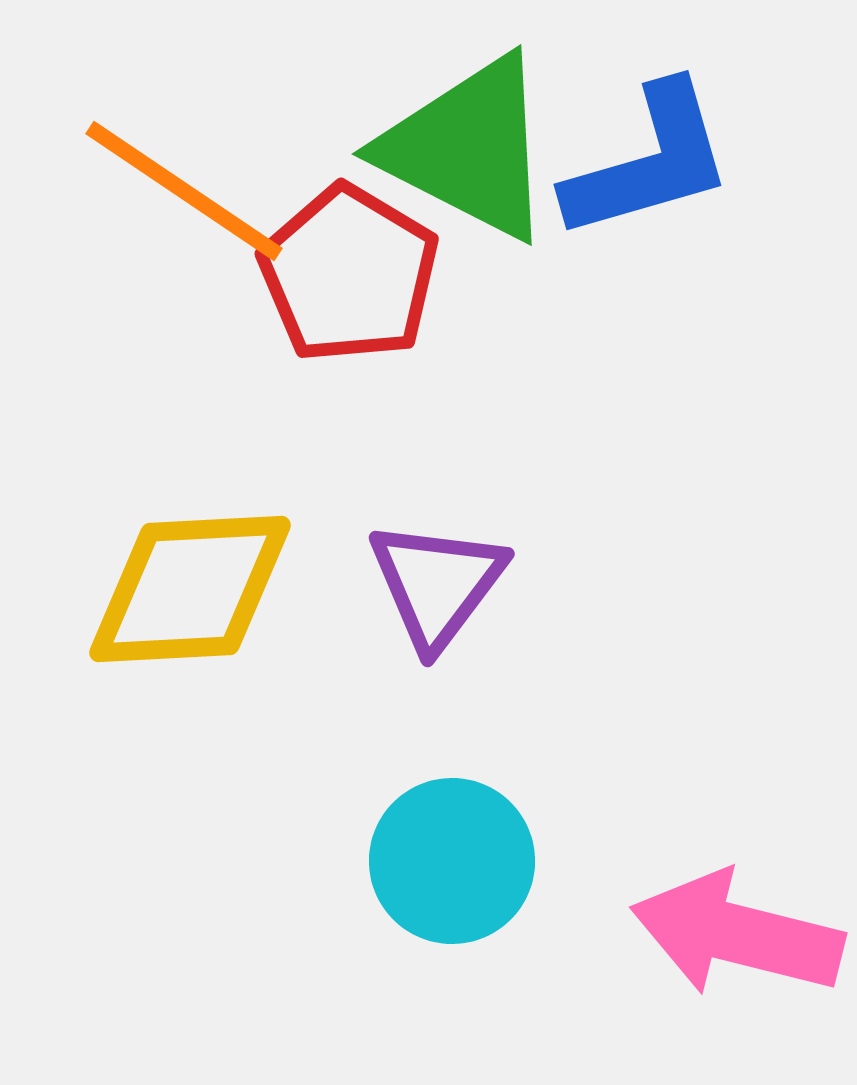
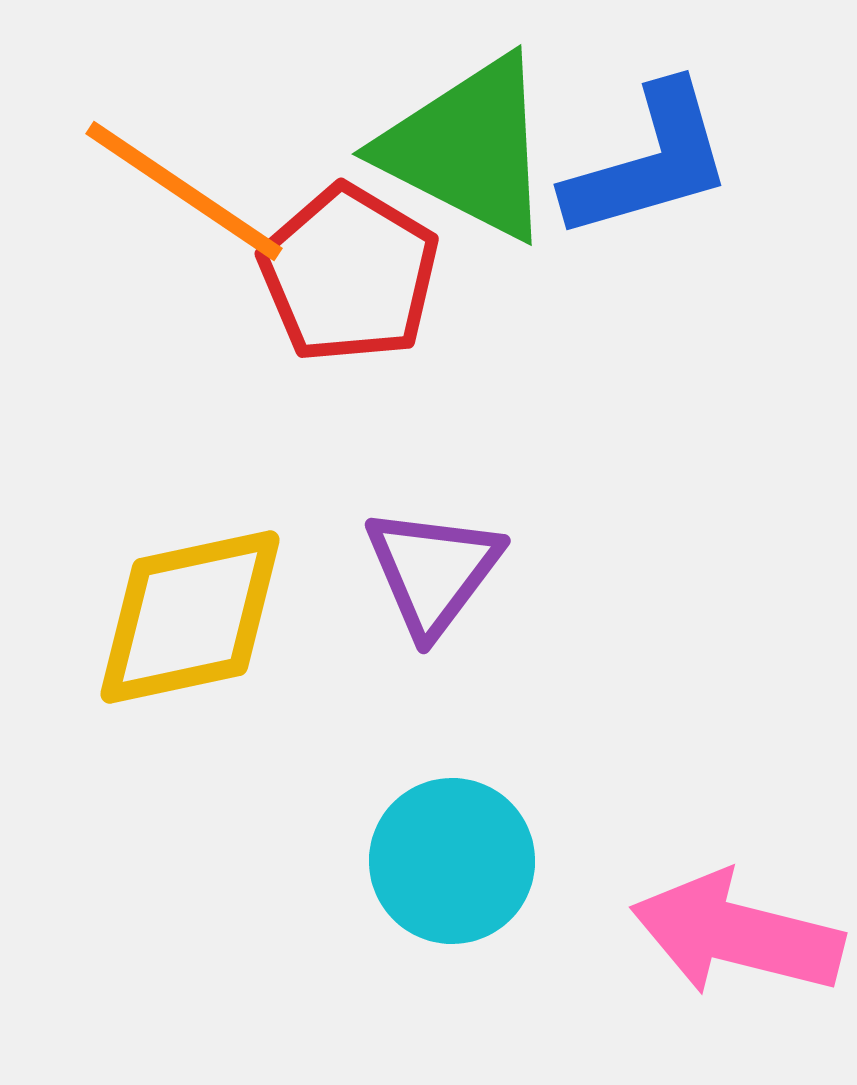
purple triangle: moved 4 px left, 13 px up
yellow diamond: moved 28 px down; rotated 9 degrees counterclockwise
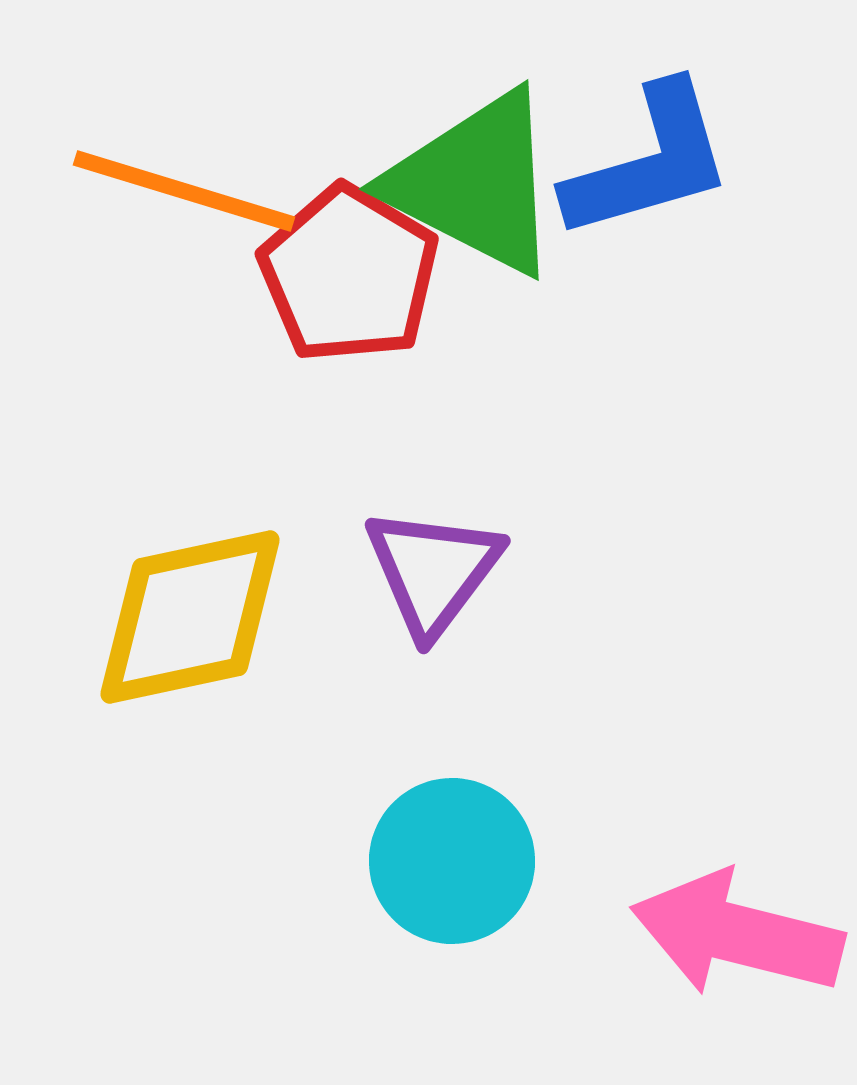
green triangle: moved 7 px right, 35 px down
orange line: rotated 17 degrees counterclockwise
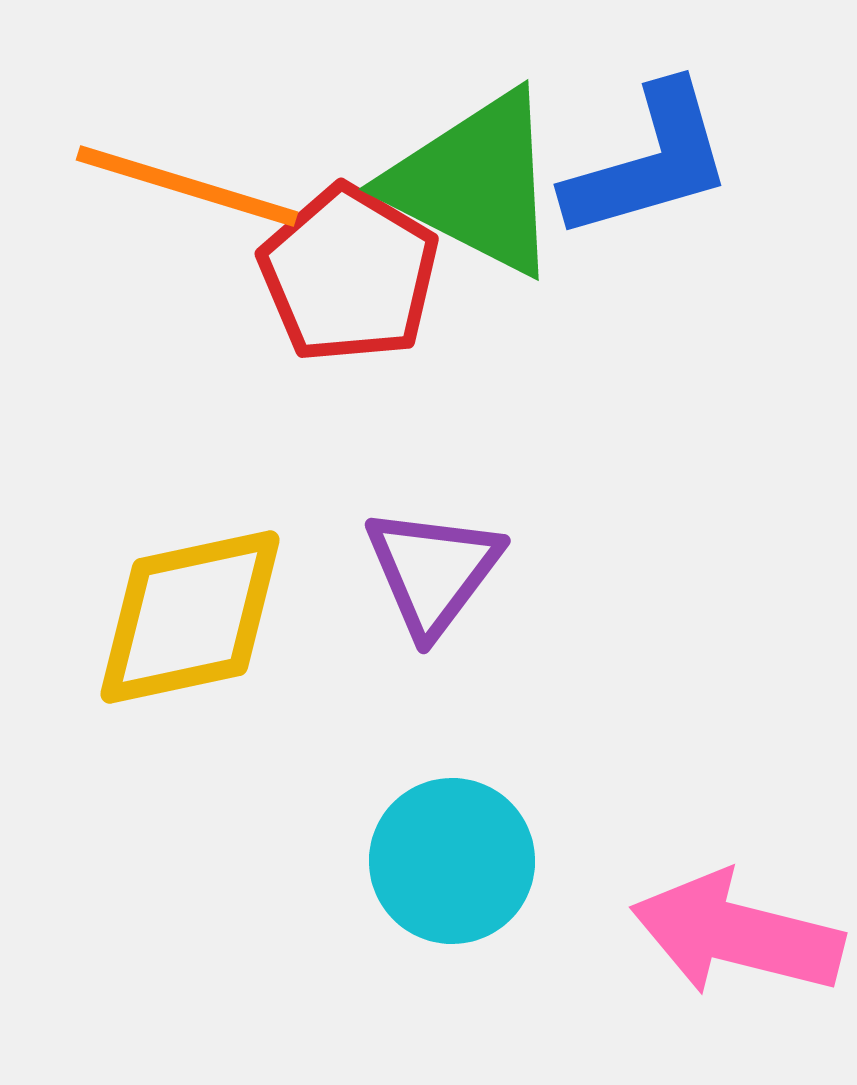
orange line: moved 3 px right, 5 px up
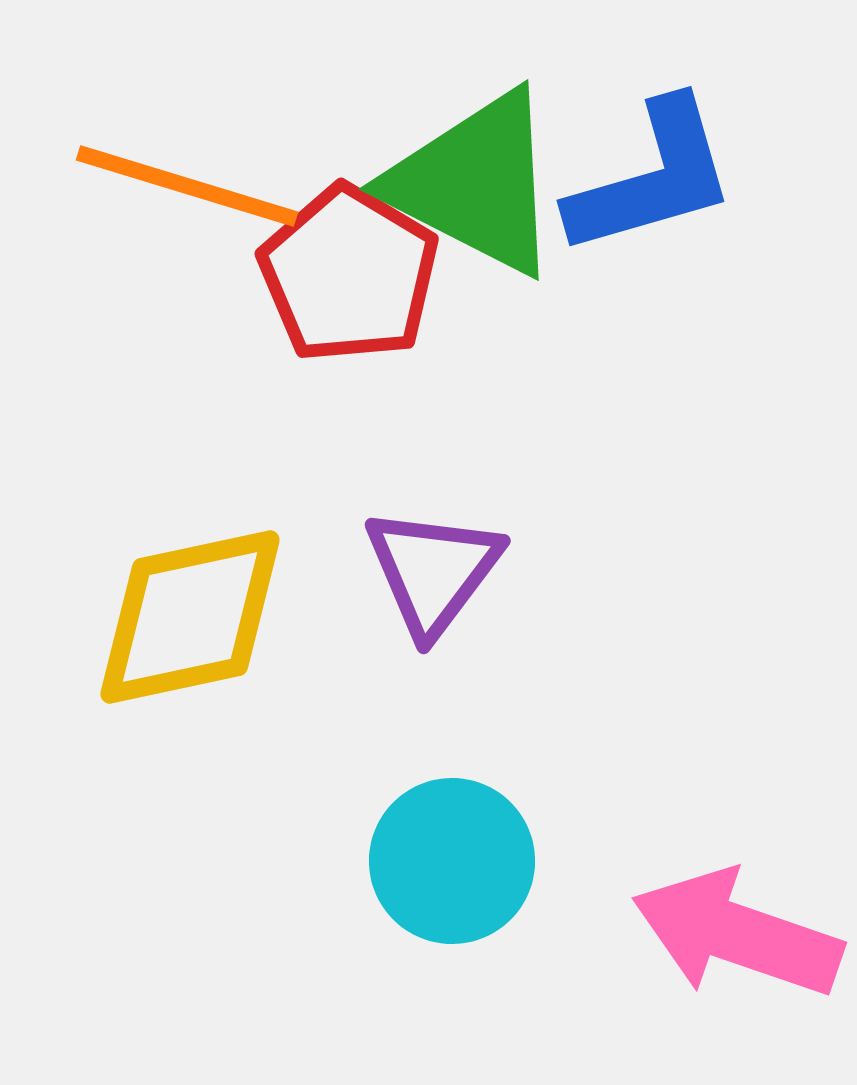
blue L-shape: moved 3 px right, 16 px down
pink arrow: rotated 5 degrees clockwise
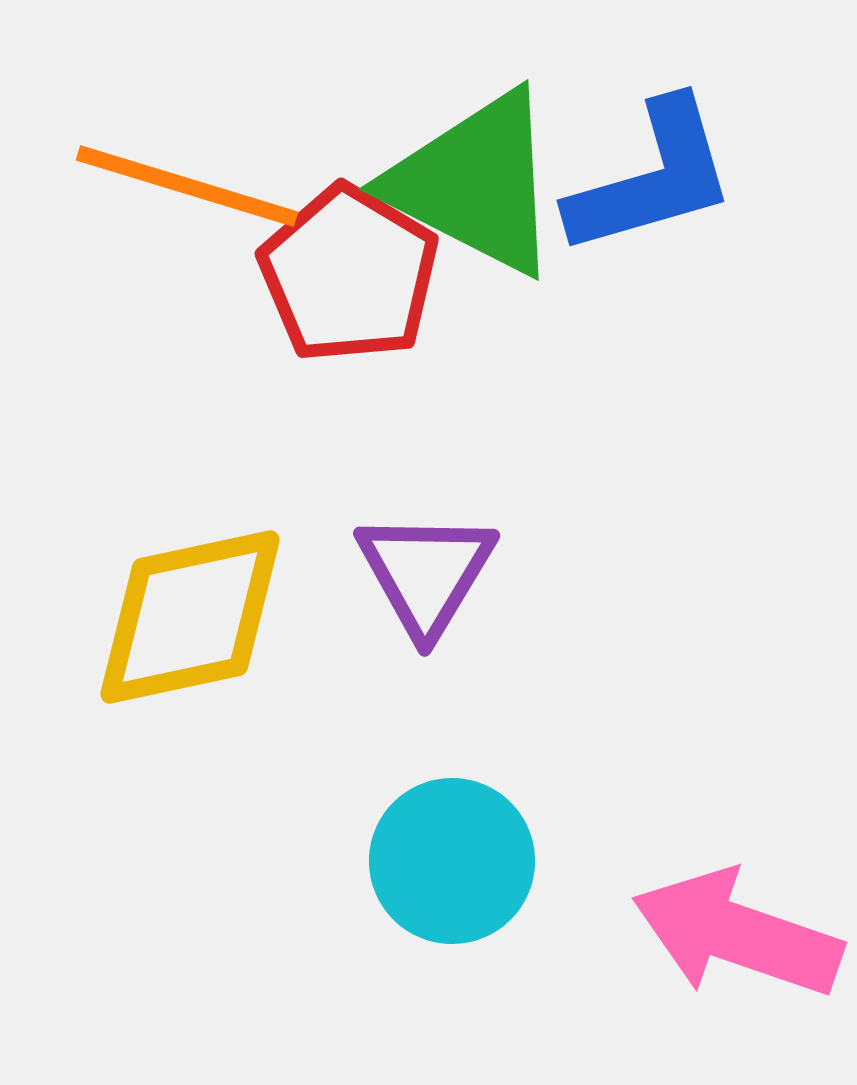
purple triangle: moved 7 px left, 2 px down; rotated 6 degrees counterclockwise
